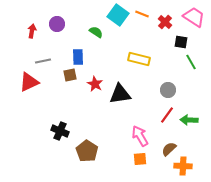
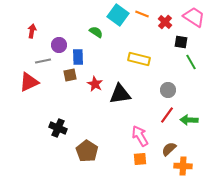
purple circle: moved 2 px right, 21 px down
black cross: moved 2 px left, 3 px up
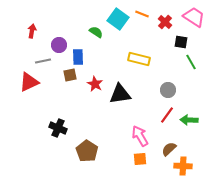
cyan square: moved 4 px down
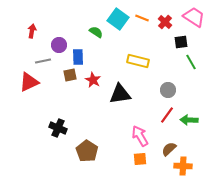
orange line: moved 4 px down
black square: rotated 16 degrees counterclockwise
yellow rectangle: moved 1 px left, 2 px down
red star: moved 2 px left, 4 px up
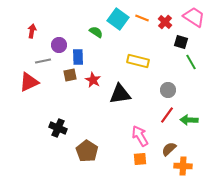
black square: rotated 24 degrees clockwise
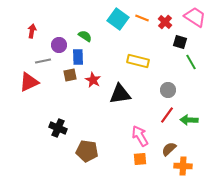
pink trapezoid: moved 1 px right
green semicircle: moved 11 px left, 4 px down
black square: moved 1 px left
brown pentagon: rotated 25 degrees counterclockwise
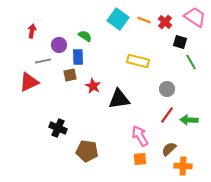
orange line: moved 2 px right, 2 px down
red star: moved 6 px down
gray circle: moved 1 px left, 1 px up
black triangle: moved 1 px left, 5 px down
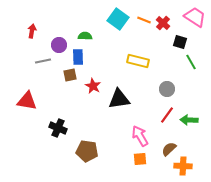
red cross: moved 2 px left, 1 px down
green semicircle: rotated 32 degrees counterclockwise
red triangle: moved 2 px left, 19 px down; rotated 35 degrees clockwise
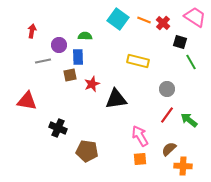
red star: moved 1 px left, 2 px up; rotated 21 degrees clockwise
black triangle: moved 3 px left
green arrow: rotated 36 degrees clockwise
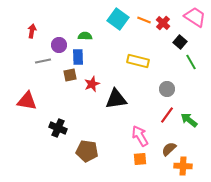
black square: rotated 24 degrees clockwise
